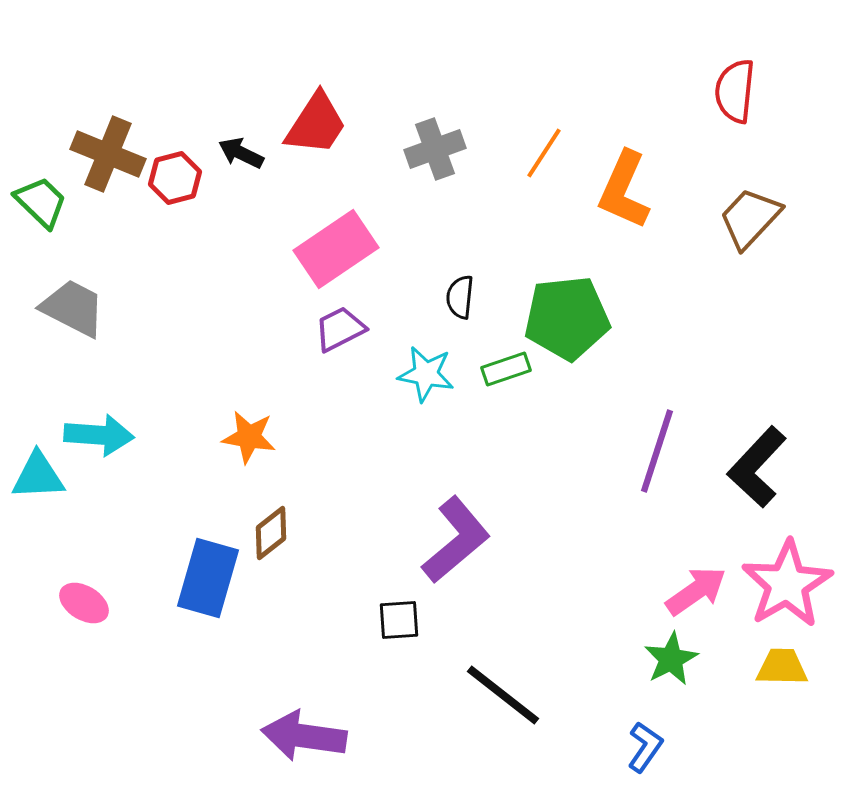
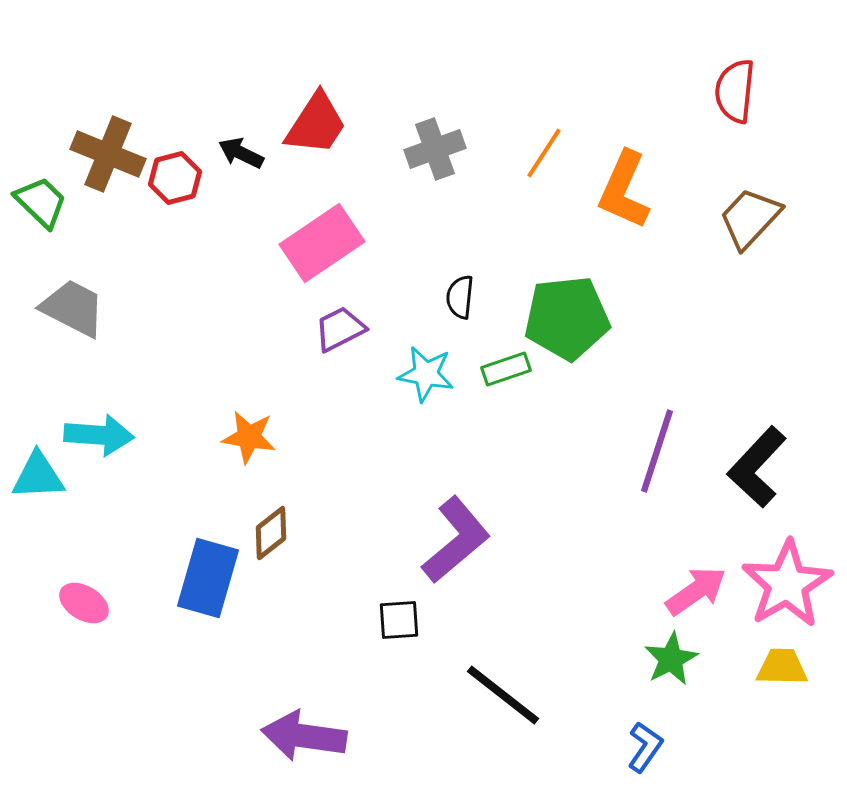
pink rectangle: moved 14 px left, 6 px up
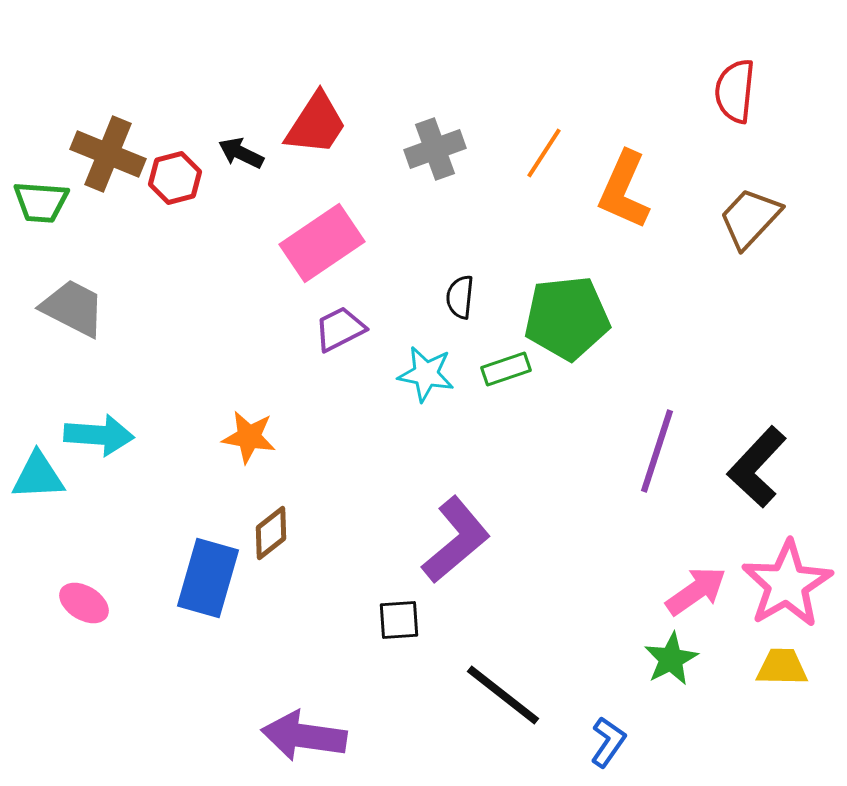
green trapezoid: rotated 140 degrees clockwise
blue L-shape: moved 37 px left, 5 px up
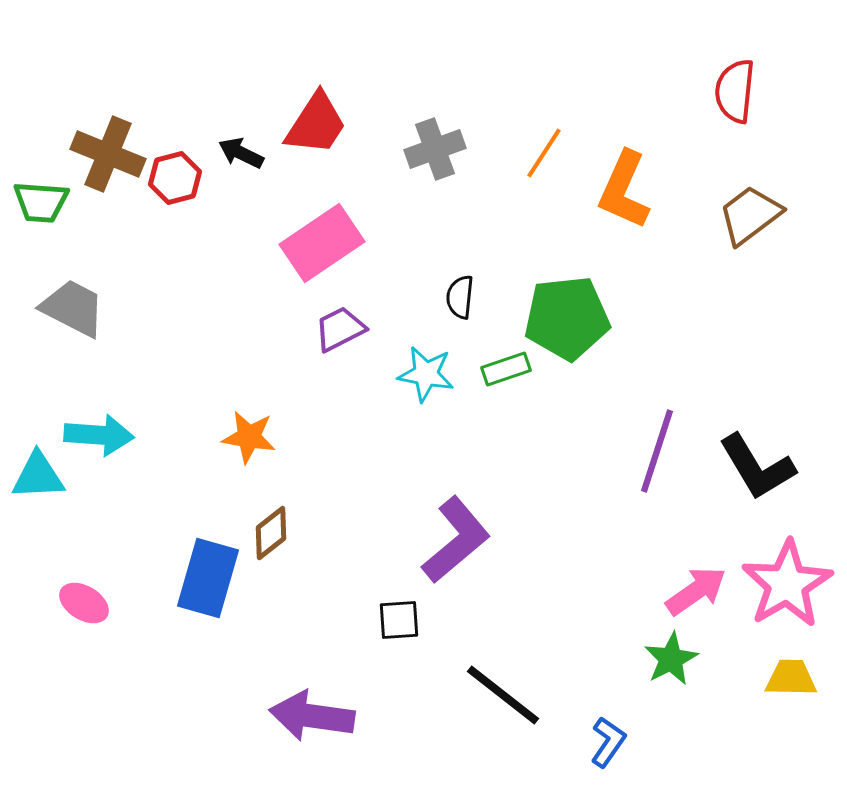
brown trapezoid: moved 3 px up; rotated 10 degrees clockwise
black L-shape: rotated 74 degrees counterclockwise
yellow trapezoid: moved 9 px right, 11 px down
purple arrow: moved 8 px right, 20 px up
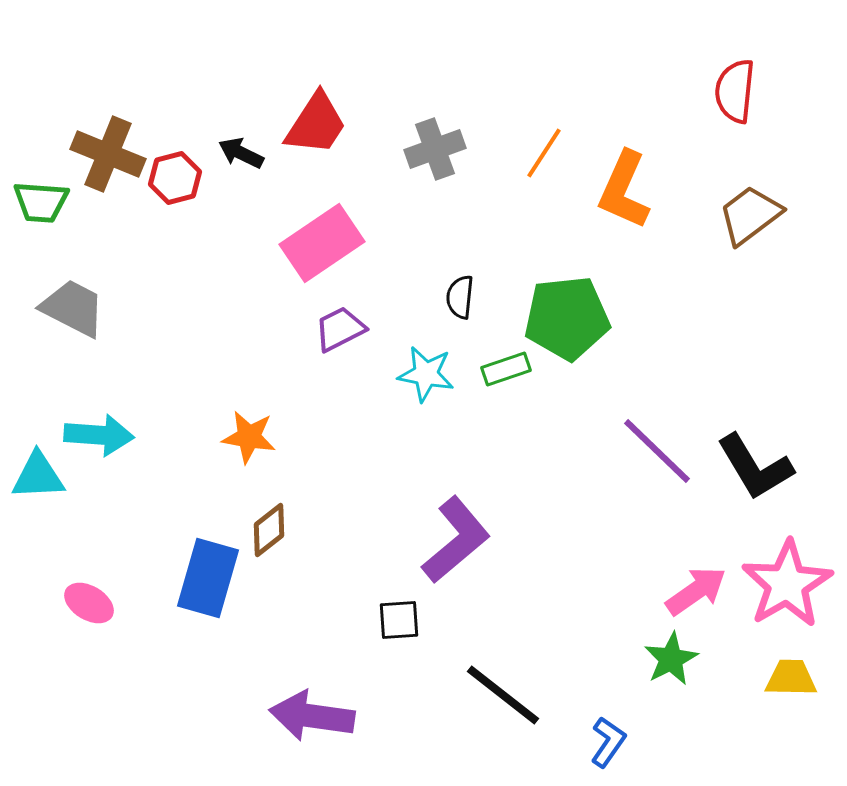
purple line: rotated 64 degrees counterclockwise
black L-shape: moved 2 px left
brown diamond: moved 2 px left, 3 px up
pink ellipse: moved 5 px right
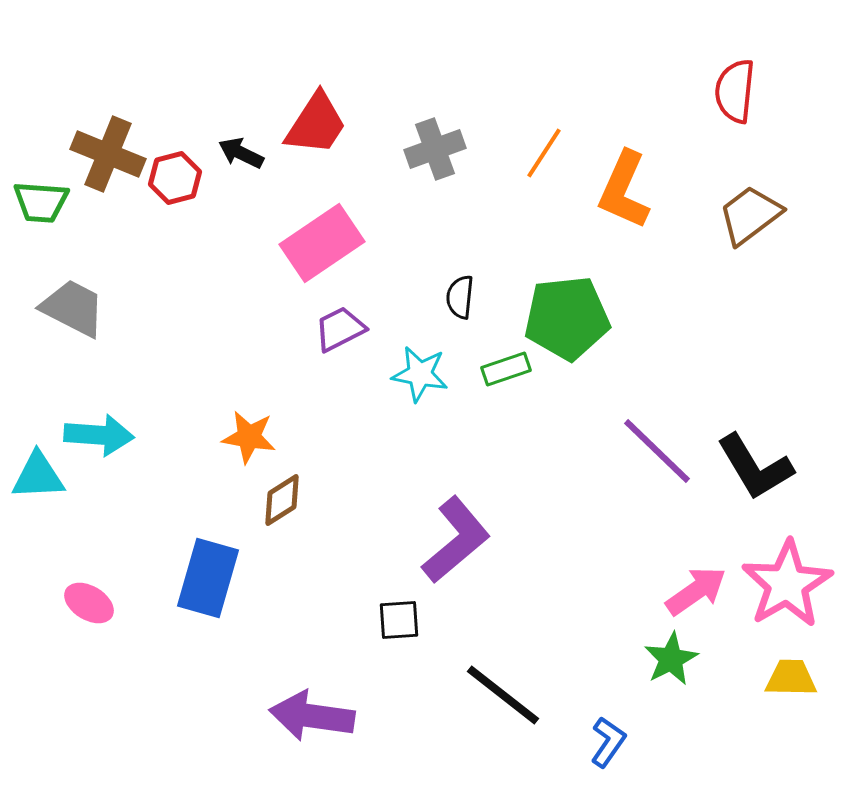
cyan star: moved 6 px left
brown diamond: moved 13 px right, 30 px up; rotated 6 degrees clockwise
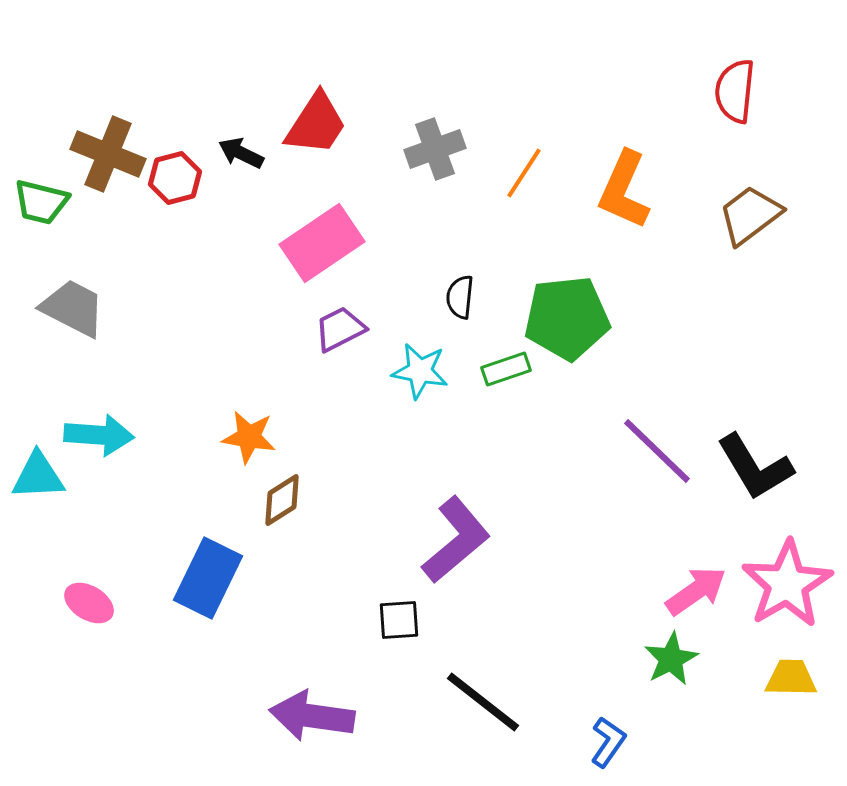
orange line: moved 20 px left, 20 px down
green trapezoid: rotated 10 degrees clockwise
cyan star: moved 3 px up
blue rectangle: rotated 10 degrees clockwise
black line: moved 20 px left, 7 px down
